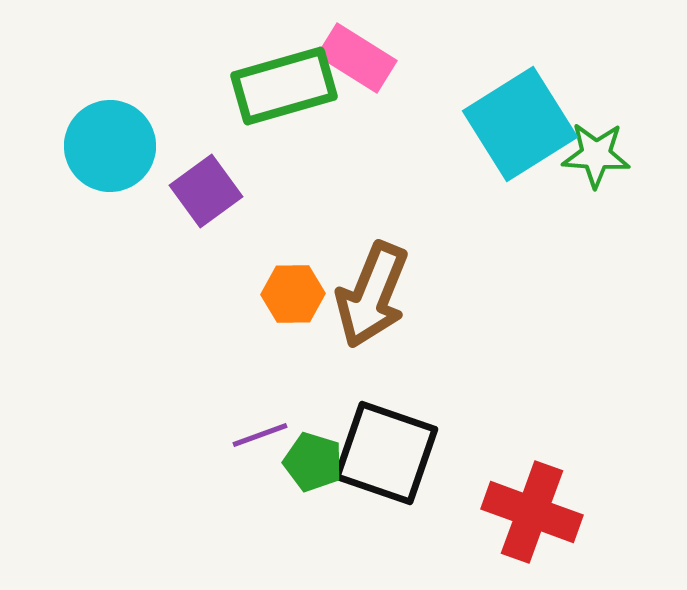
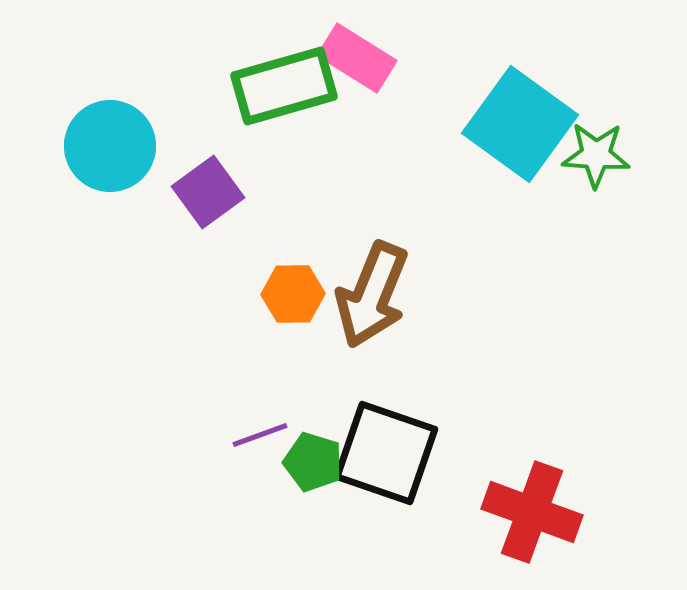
cyan square: rotated 22 degrees counterclockwise
purple square: moved 2 px right, 1 px down
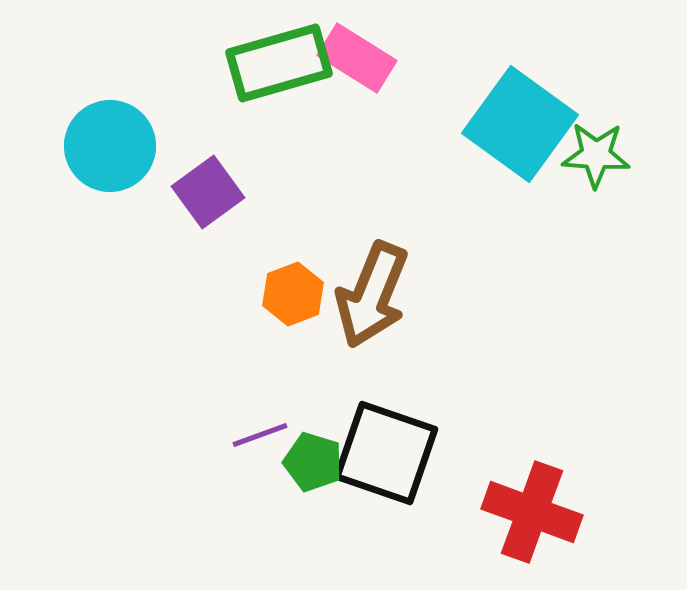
green rectangle: moved 5 px left, 23 px up
orange hexagon: rotated 20 degrees counterclockwise
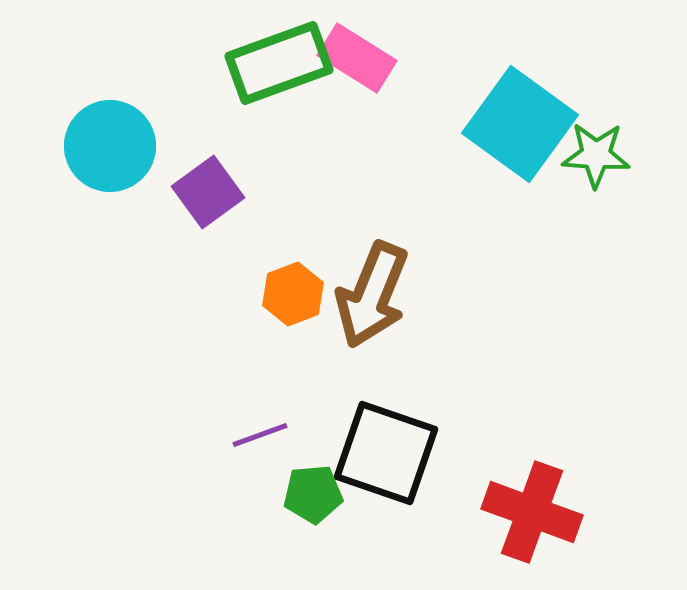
green rectangle: rotated 4 degrees counterclockwise
green pentagon: moved 32 px down; rotated 22 degrees counterclockwise
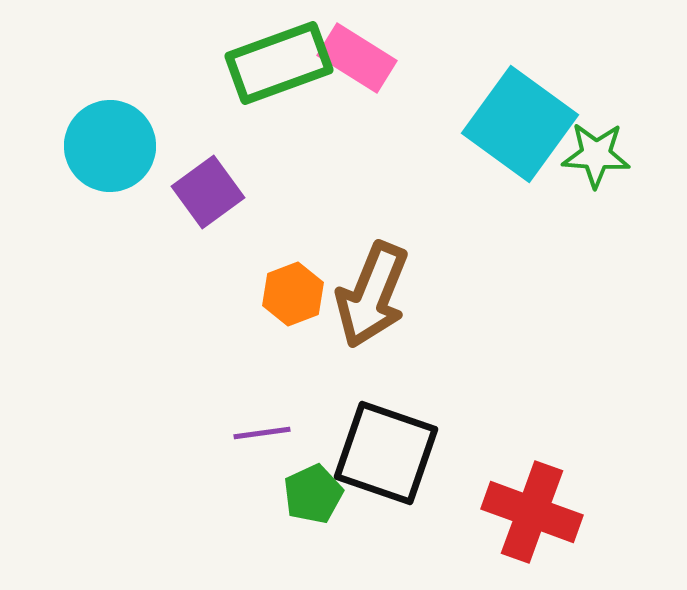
purple line: moved 2 px right, 2 px up; rotated 12 degrees clockwise
green pentagon: rotated 20 degrees counterclockwise
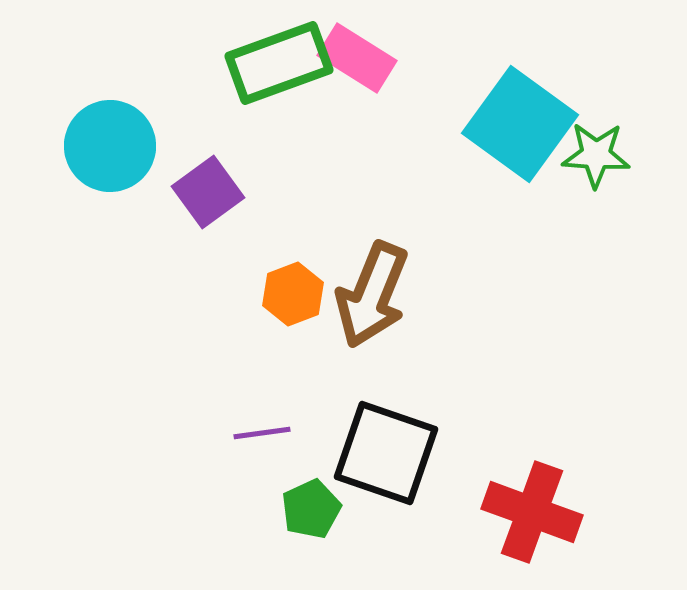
green pentagon: moved 2 px left, 15 px down
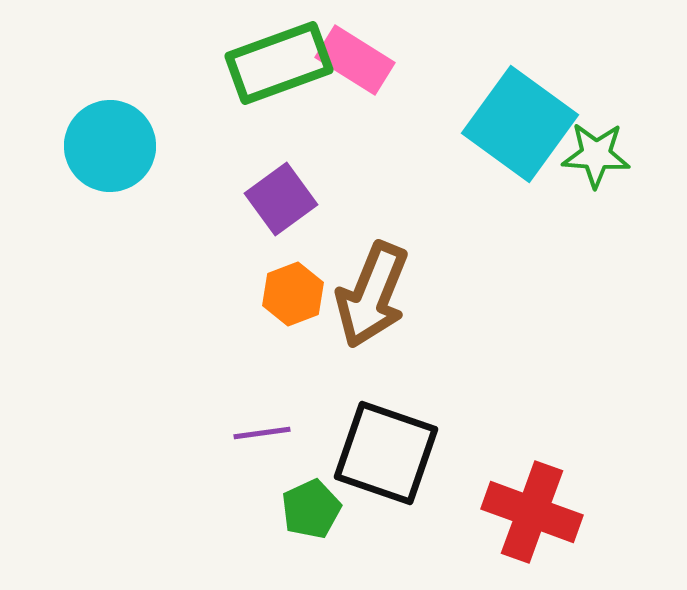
pink rectangle: moved 2 px left, 2 px down
purple square: moved 73 px right, 7 px down
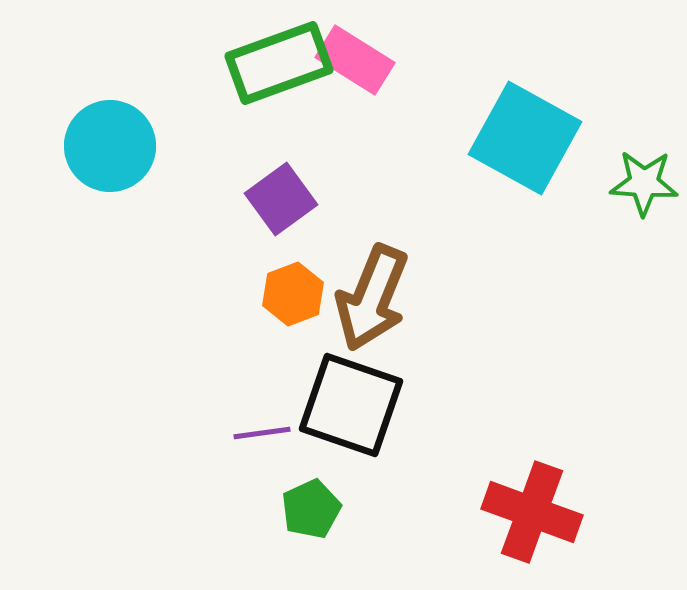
cyan square: moved 5 px right, 14 px down; rotated 7 degrees counterclockwise
green star: moved 48 px right, 28 px down
brown arrow: moved 3 px down
black square: moved 35 px left, 48 px up
